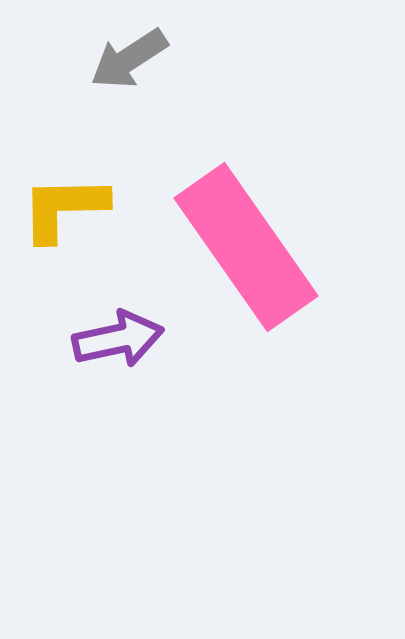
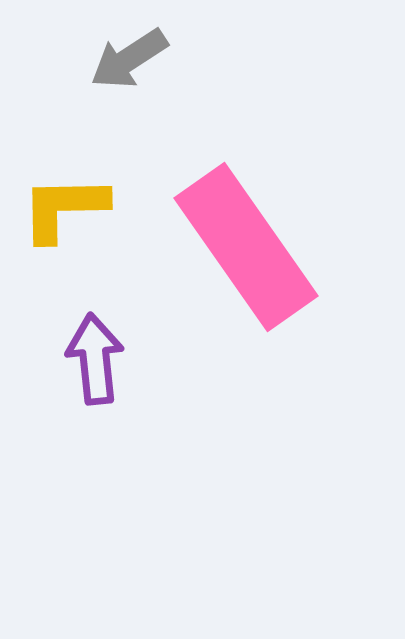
purple arrow: moved 23 px left, 20 px down; rotated 84 degrees counterclockwise
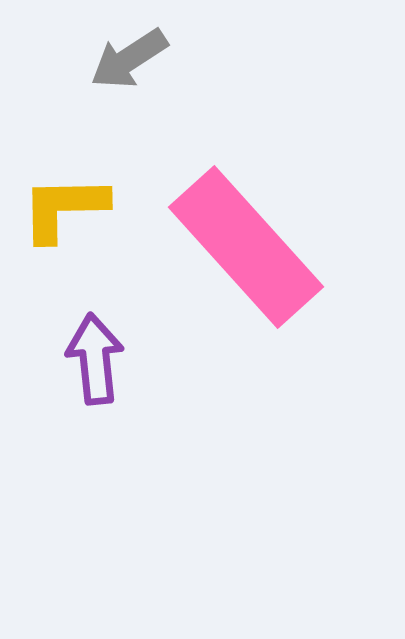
pink rectangle: rotated 7 degrees counterclockwise
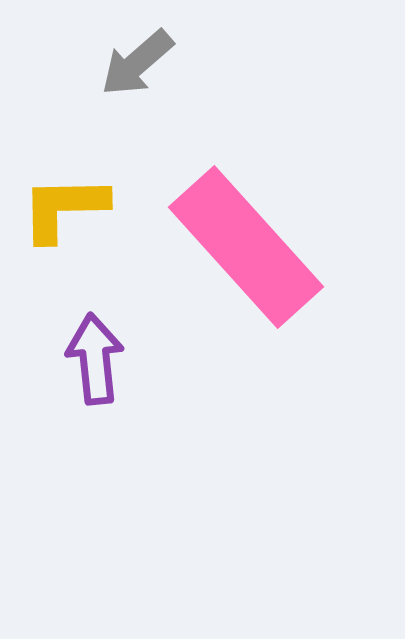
gray arrow: moved 8 px right, 4 px down; rotated 8 degrees counterclockwise
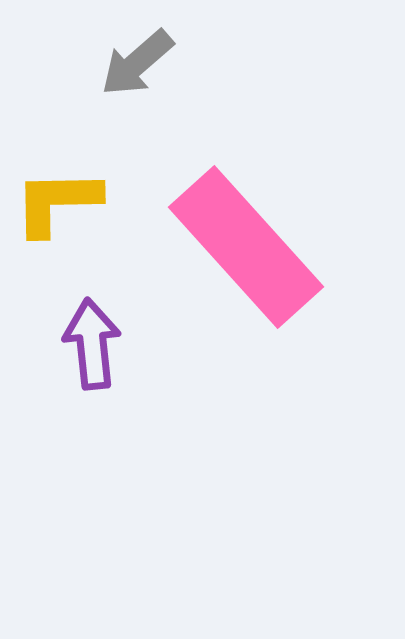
yellow L-shape: moved 7 px left, 6 px up
purple arrow: moved 3 px left, 15 px up
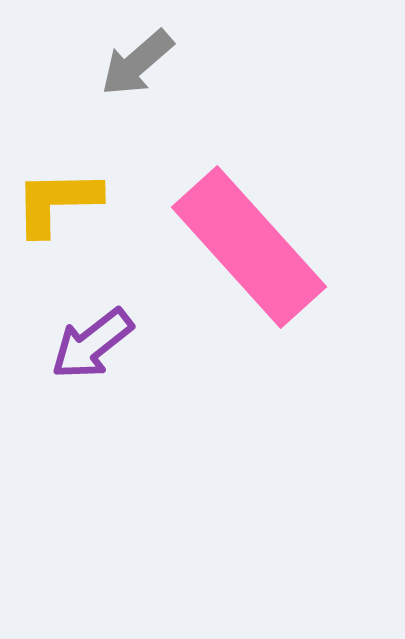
pink rectangle: moved 3 px right
purple arrow: rotated 122 degrees counterclockwise
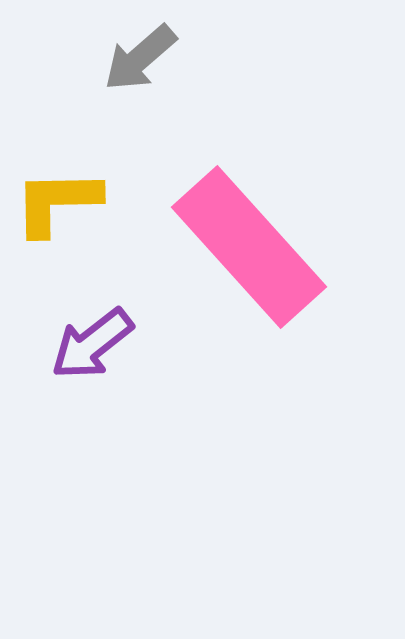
gray arrow: moved 3 px right, 5 px up
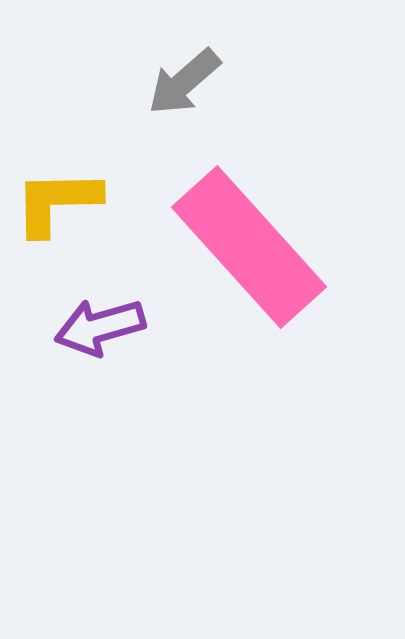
gray arrow: moved 44 px right, 24 px down
purple arrow: moved 8 px right, 17 px up; rotated 22 degrees clockwise
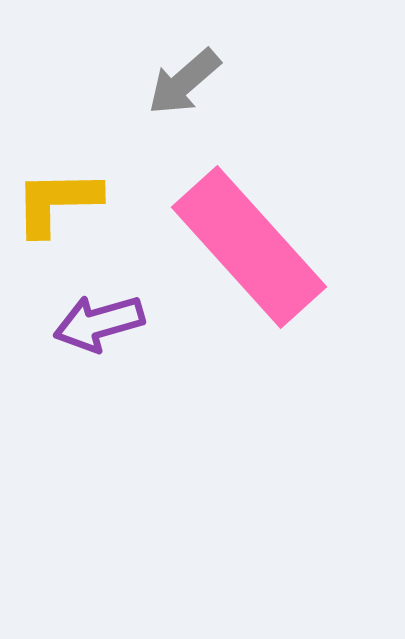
purple arrow: moved 1 px left, 4 px up
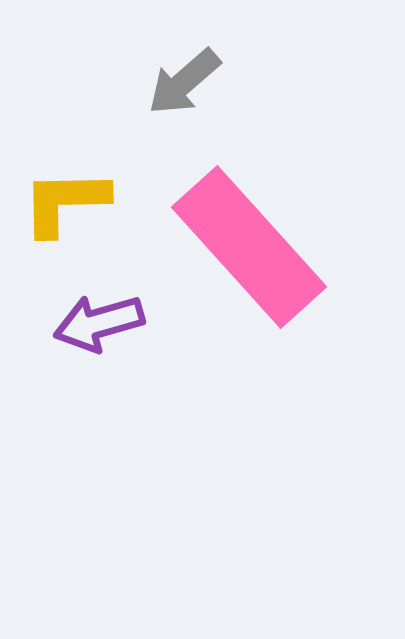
yellow L-shape: moved 8 px right
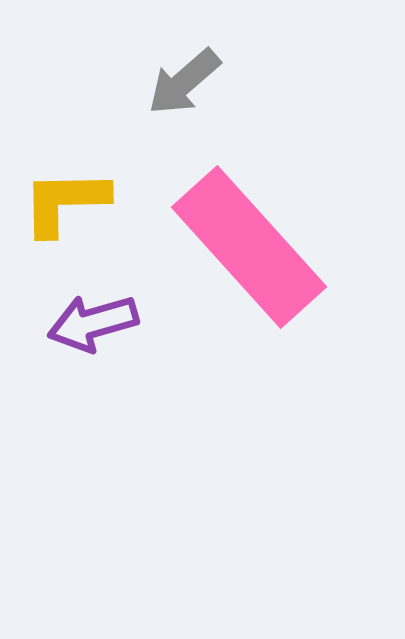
purple arrow: moved 6 px left
